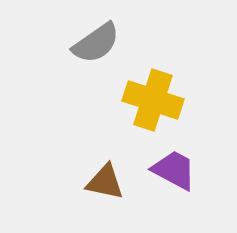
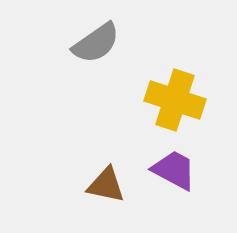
yellow cross: moved 22 px right
brown triangle: moved 1 px right, 3 px down
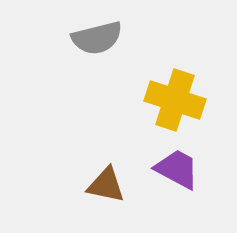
gray semicircle: moved 1 px right, 5 px up; rotated 21 degrees clockwise
purple trapezoid: moved 3 px right, 1 px up
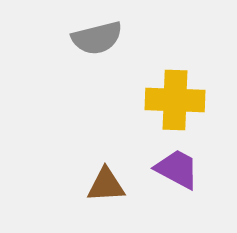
yellow cross: rotated 16 degrees counterclockwise
brown triangle: rotated 15 degrees counterclockwise
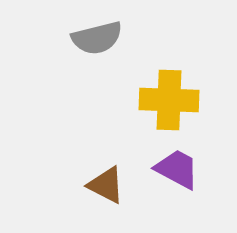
yellow cross: moved 6 px left
brown triangle: rotated 30 degrees clockwise
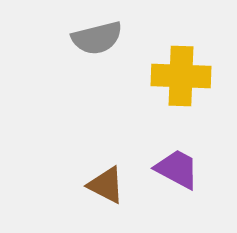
yellow cross: moved 12 px right, 24 px up
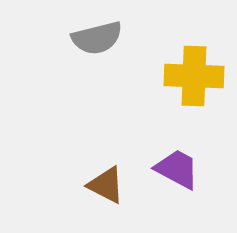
yellow cross: moved 13 px right
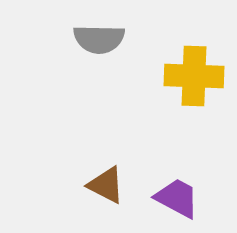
gray semicircle: moved 2 px right, 1 px down; rotated 15 degrees clockwise
purple trapezoid: moved 29 px down
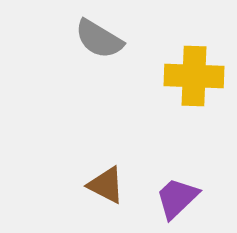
gray semicircle: rotated 30 degrees clockwise
purple trapezoid: rotated 72 degrees counterclockwise
